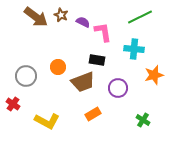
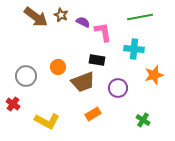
green line: rotated 15 degrees clockwise
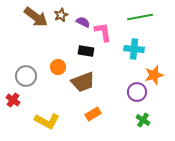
brown star: rotated 24 degrees clockwise
black rectangle: moved 11 px left, 9 px up
purple circle: moved 19 px right, 4 px down
red cross: moved 4 px up
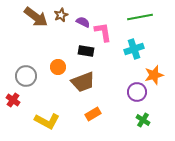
cyan cross: rotated 24 degrees counterclockwise
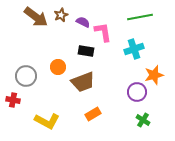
red cross: rotated 24 degrees counterclockwise
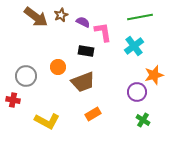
cyan cross: moved 3 px up; rotated 18 degrees counterclockwise
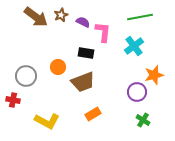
pink L-shape: rotated 15 degrees clockwise
black rectangle: moved 2 px down
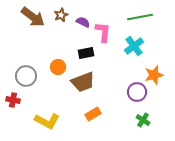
brown arrow: moved 3 px left
black rectangle: rotated 21 degrees counterclockwise
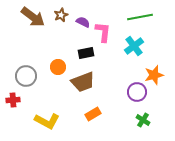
red cross: rotated 16 degrees counterclockwise
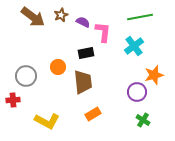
brown trapezoid: rotated 75 degrees counterclockwise
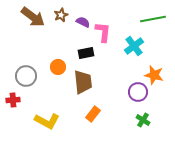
green line: moved 13 px right, 2 px down
orange star: rotated 30 degrees clockwise
purple circle: moved 1 px right
orange rectangle: rotated 21 degrees counterclockwise
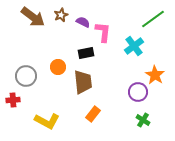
green line: rotated 25 degrees counterclockwise
orange star: moved 1 px right; rotated 18 degrees clockwise
